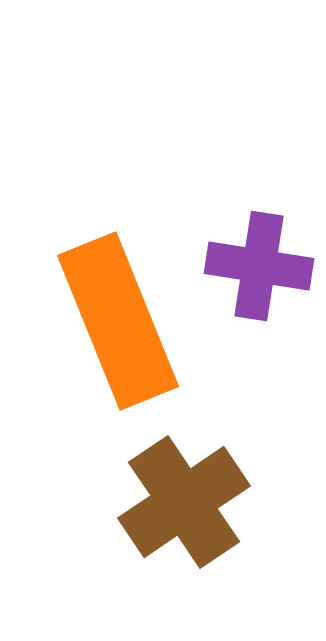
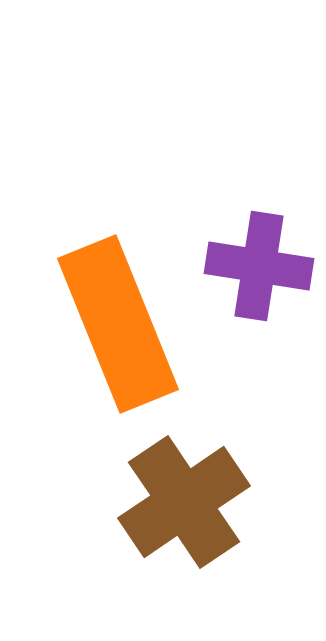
orange rectangle: moved 3 px down
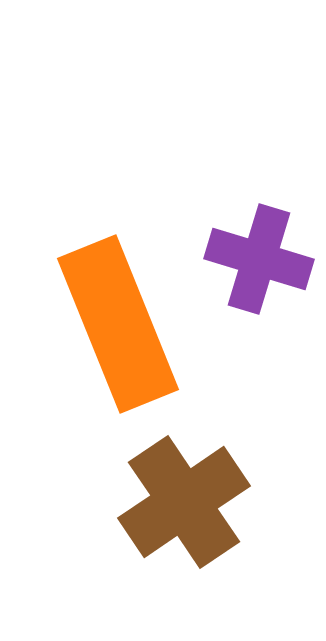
purple cross: moved 7 px up; rotated 8 degrees clockwise
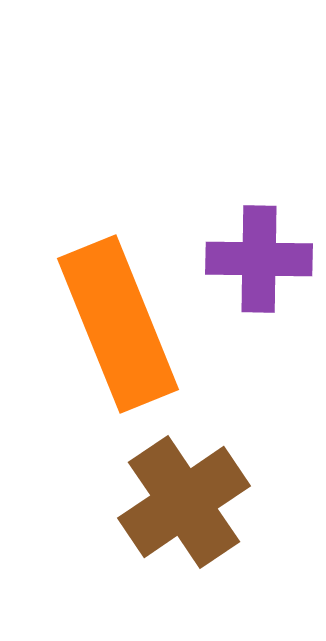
purple cross: rotated 16 degrees counterclockwise
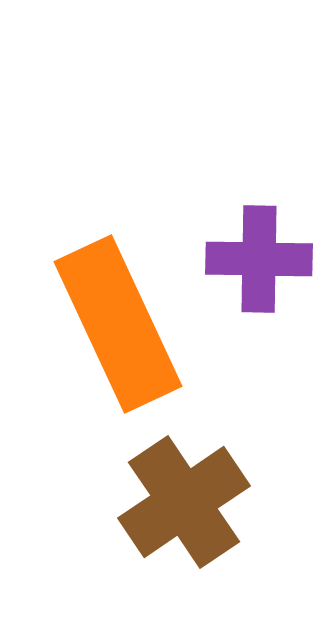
orange rectangle: rotated 3 degrees counterclockwise
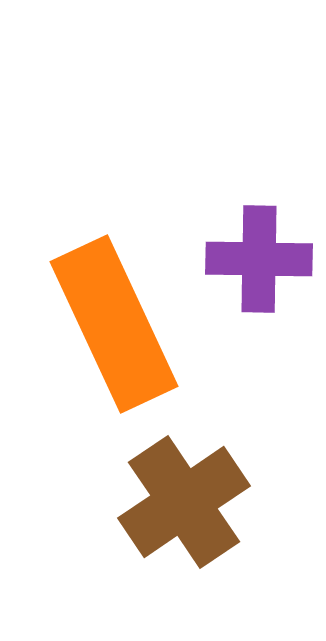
orange rectangle: moved 4 px left
